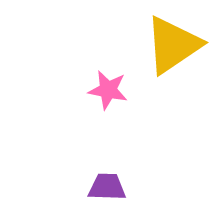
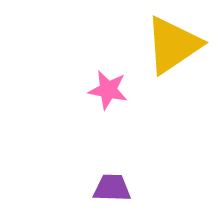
purple trapezoid: moved 5 px right, 1 px down
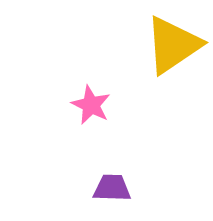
pink star: moved 17 px left, 15 px down; rotated 15 degrees clockwise
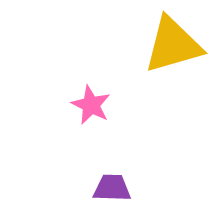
yellow triangle: rotated 18 degrees clockwise
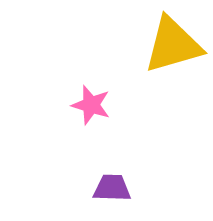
pink star: rotated 9 degrees counterclockwise
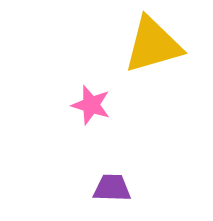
yellow triangle: moved 20 px left
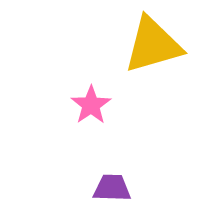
pink star: rotated 21 degrees clockwise
